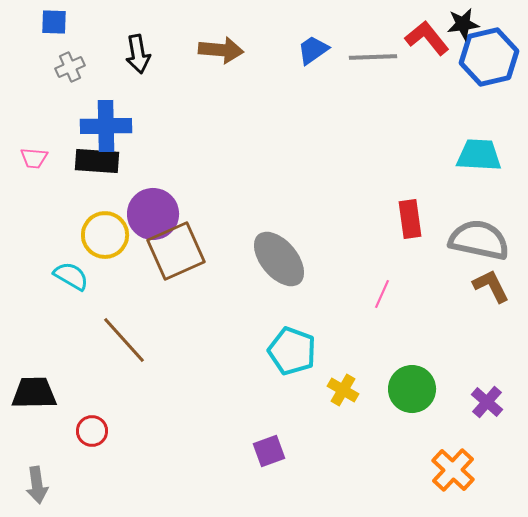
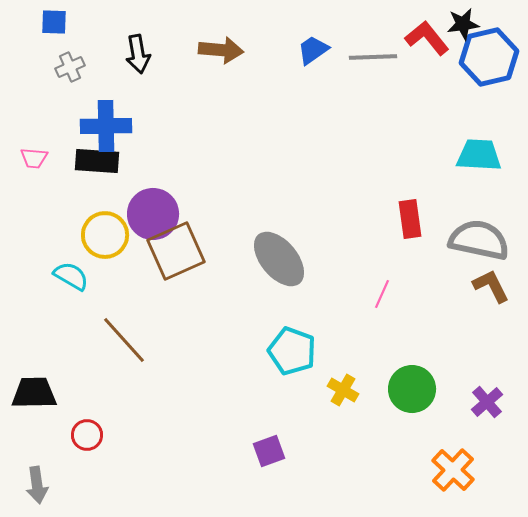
purple cross: rotated 8 degrees clockwise
red circle: moved 5 px left, 4 px down
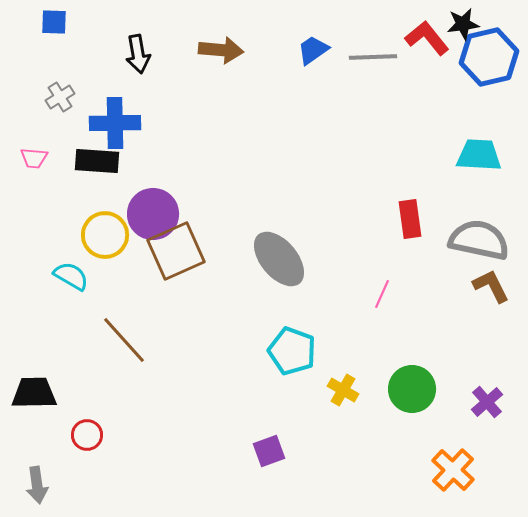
gray cross: moved 10 px left, 30 px down; rotated 8 degrees counterclockwise
blue cross: moved 9 px right, 3 px up
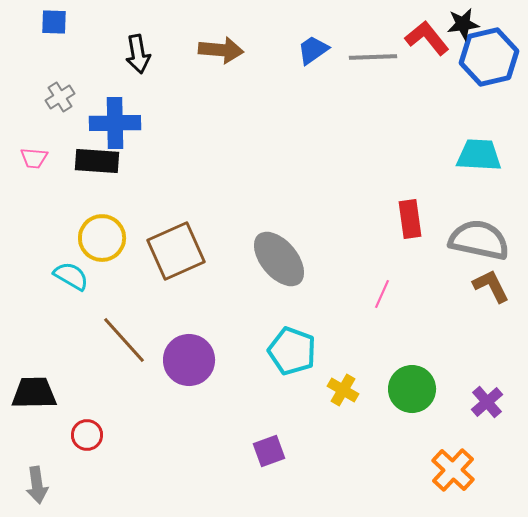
purple circle: moved 36 px right, 146 px down
yellow circle: moved 3 px left, 3 px down
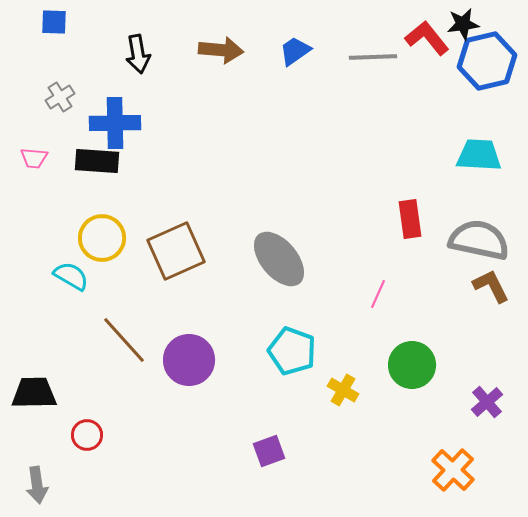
blue trapezoid: moved 18 px left, 1 px down
blue hexagon: moved 2 px left, 4 px down
pink line: moved 4 px left
green circle: moved 24 px up
